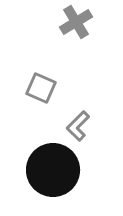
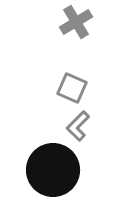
gray square: moved 31 px right
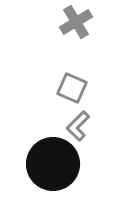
black circle: moved 6 px up
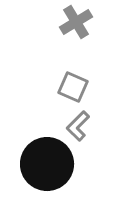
gray square: moved 1 px right, 1 px up
black circle: moved 6 px left
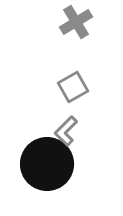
gray square: rotated 36 degrees clockwise
gray L-shape: moved 12 px left, 5 px down
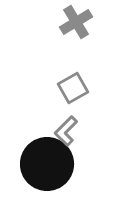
gray square: moved 1 px down
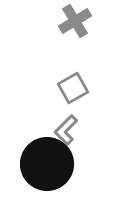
gray cross: moved 1 px left, 1 px up
gray L-shape: moved 1 px up
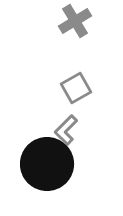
gray square: moved 3 px right
